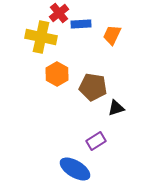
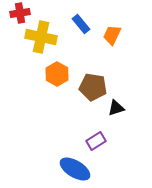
red cross: moved 39 px left; rotated 30 degrees clockwise
blue rectangle: rotated 54 degrees clockwise
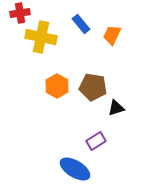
orange hexagon: moved 12 px down
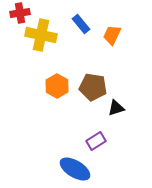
yellow cross: moved 2 px up
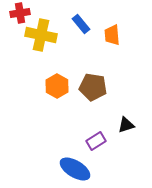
orange trapezoid: rotated 30 degrees counterclockwise
black triangle: moved 10 px right, 17 px down
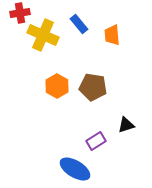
blue rectangle: moved 2 px left
yellow cross: moved 2 px right; rotated 12 degrees clockwise
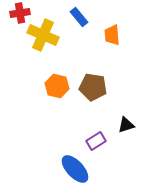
blue rectangle: moved 7 px up
orange hexagon: rotated 15 degrees counterclockwise
blue ellipse: rotated 16 degrees clockwise
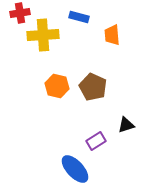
blue rectangle: rotated 36 degrees counterclockwise
yellow cross: rotated 28 degrees counterclockwise
brown pentagon: rotated 16 degrees clockwise
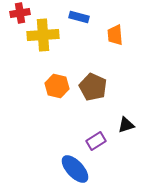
orange trapezoid: moved 3 px right
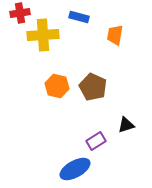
orange trapezoid: rotated 15 degrees clockwise
blue ellipse: rotated 76 degrees counterclockwise
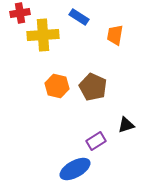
blue rectangle: rotated 18 degrees clockwise
